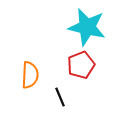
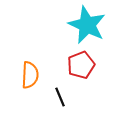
cyan star: moved 2 px up; rotated 12 degrees clockwise
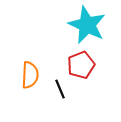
black line: moved 8 px up
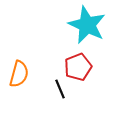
red pentagon: moved 3 px left, 2 px down
orange semicircle: moved 11 px left, 1 px up; rotated 12 degrees clockwise
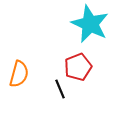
cyan star: moved 3 px right, 1 px up
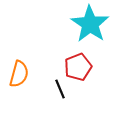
cyan star: rotated 9 degrees clockwise
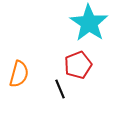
cyan star: moved 1 px left, 1 px up
red pentagon: moved 2 px up
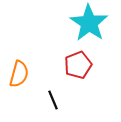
black line: moved 7 px left, 11 px down
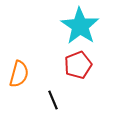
cyan star: moved 9 px left, 3 px down
